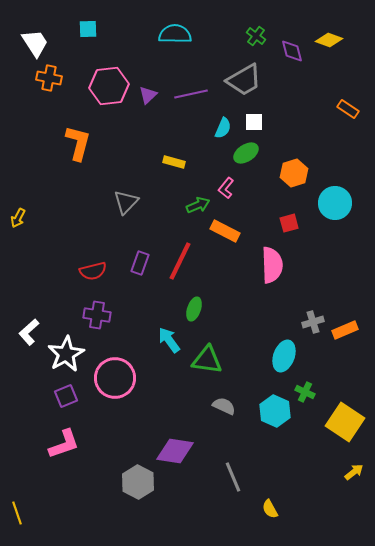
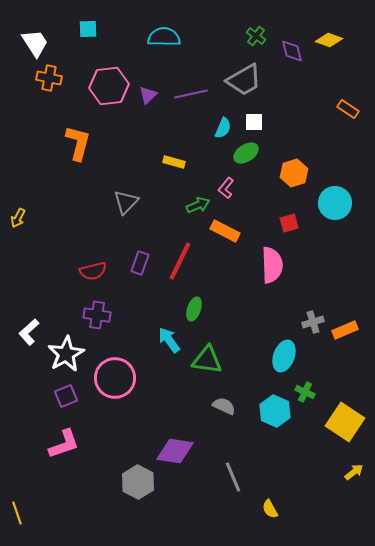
cyan semicircle at (175, 34): moved 11 px left, 3 px down
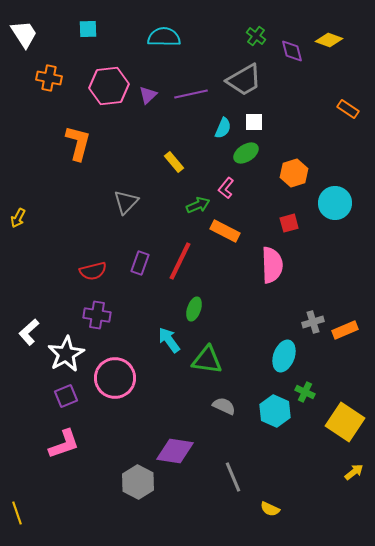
white trapezoid at (35, 43): moved 11 px left, 9 px up
yellow rectangle at (174, 162): rotated 35 degrees clockwise
yellow semicircle at (270, 509): rotated 36 degrees counterclockwise
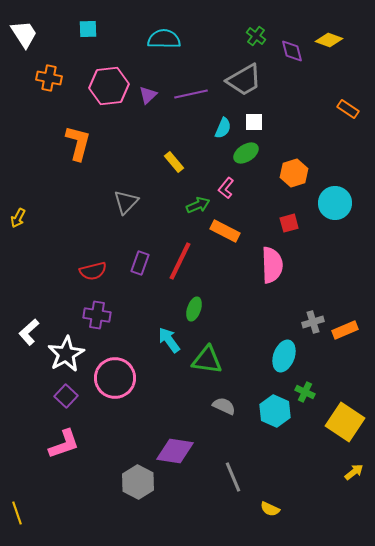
cyan semicircle at (164, 37): moved 2 px down
purple square at (66, 396): rotated 25 degrees counterclockwise
